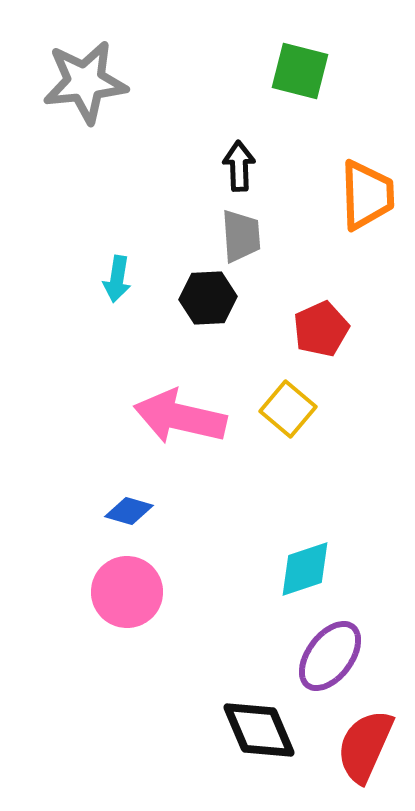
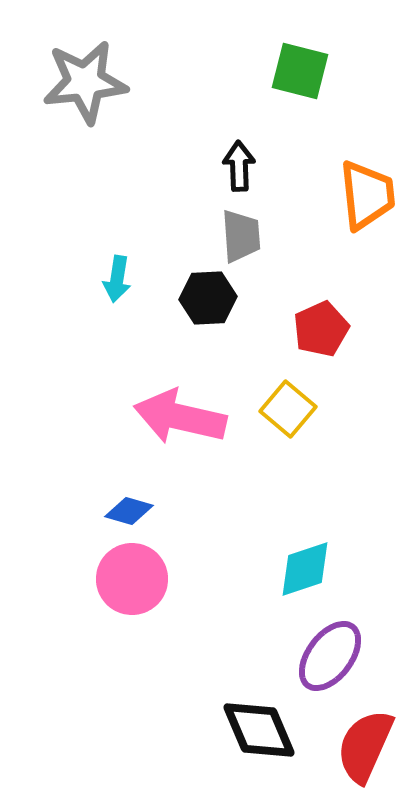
orange trapezoid: rotated 4 degrees counterclockwise
pink circle: moved 5 px right, 13 px up
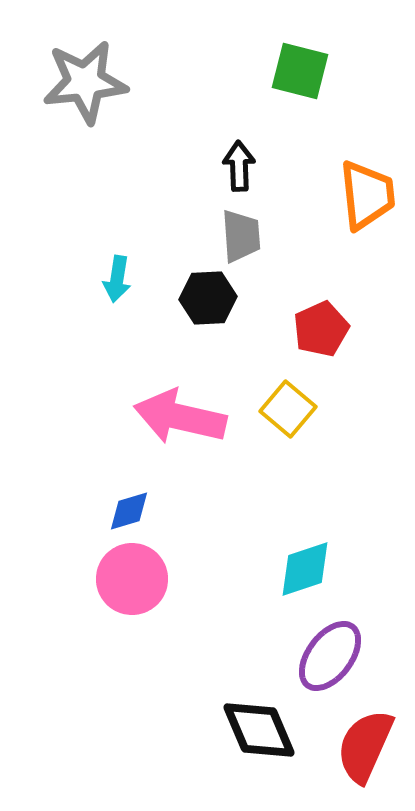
blue diamond: rotated 33 degrees counterclockwise
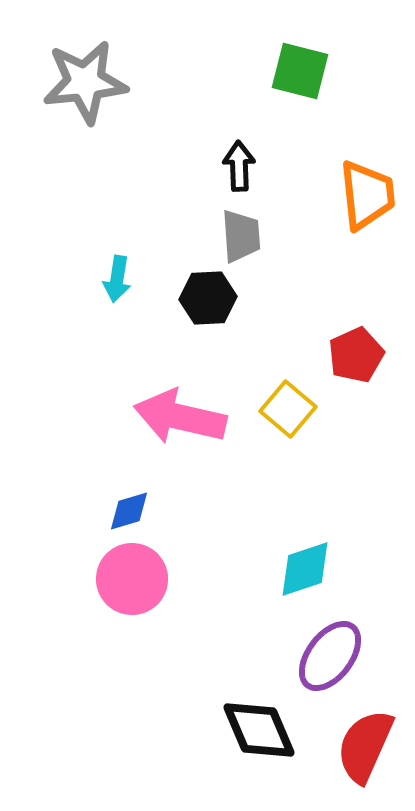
red pentagon: moved 35 px right, 26 px down
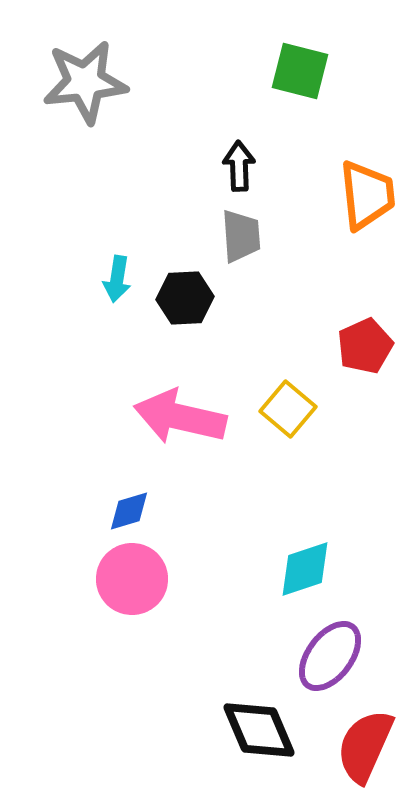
black hexagon: moved 23 px left
red pentagon: moved 9 px right, 9 px up
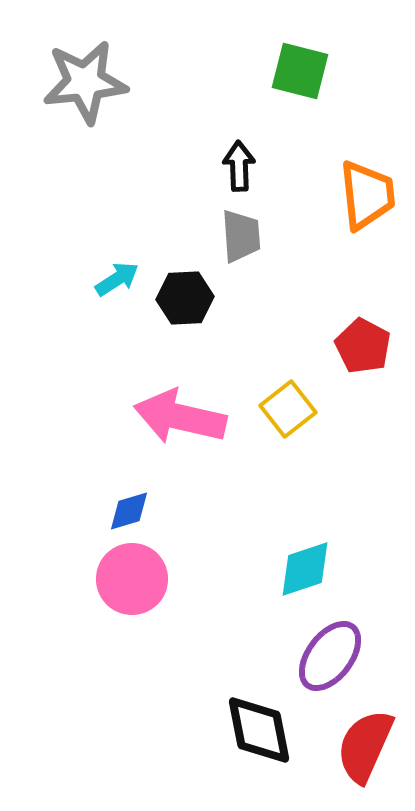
cyan arrow: rotated 132 degrees counterclockwise
red pentagon: moved 2 px left; rotated 20 degrees counterclockwise
yellow square: rotated 12 degrees clockwise
black diamond: rotated 12 degrees clockwise
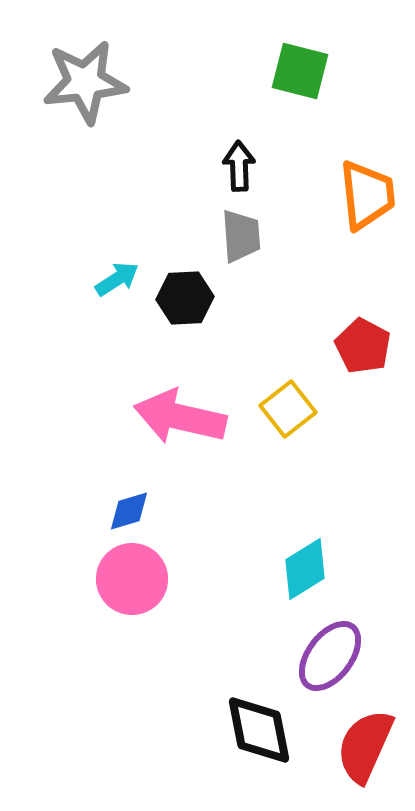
cyan diamond: rotated 14 degrees counterclockwise
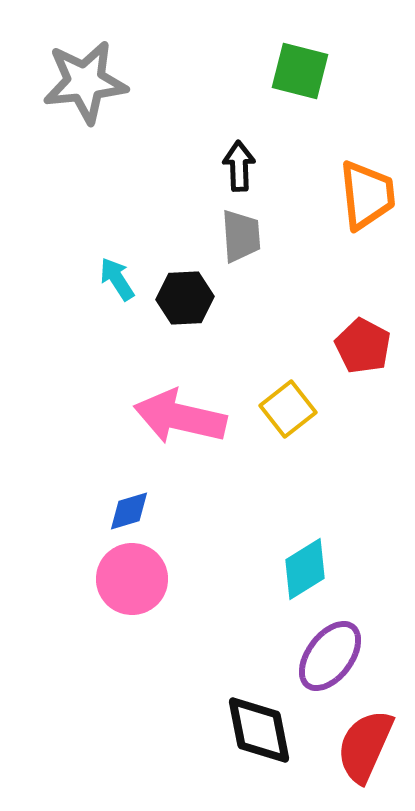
cyan arrow: rotated 90 degrees counterclockwise
